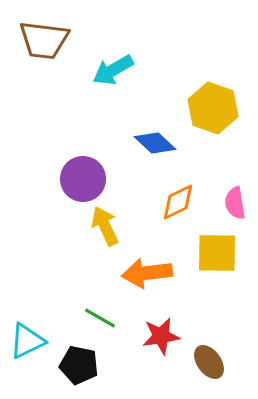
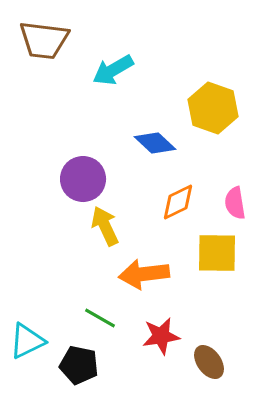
orange arrow: moved 3 px left, 1 px down
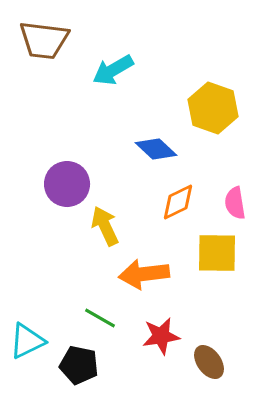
blue diamond: moved 1 px right, 6 px down
purple circle: moved 16 px left, 5 px down
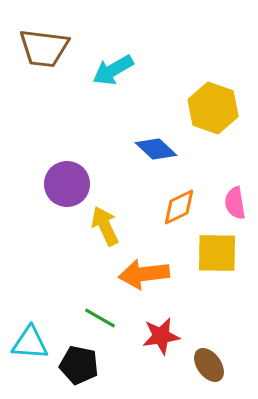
brown trapezoid: moved 8 px down
orange diamond: moved 1 px right, 5 px down
cyan triangle: moved 3 px right, 2 px down; rotated 30 degrees clockwise
brown ellipse: moved 3 px down
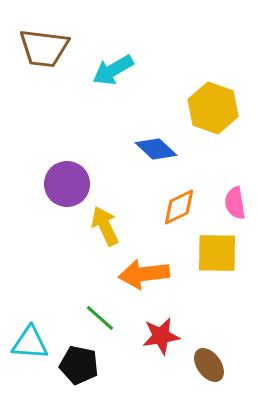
green line: rotated 12 degrees clockwise
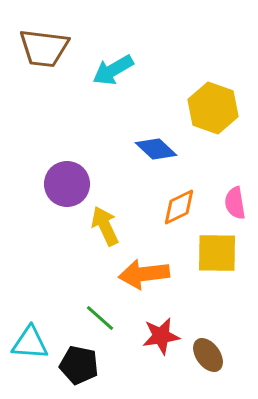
brown ellipse: moved 1 px left, 10 px up
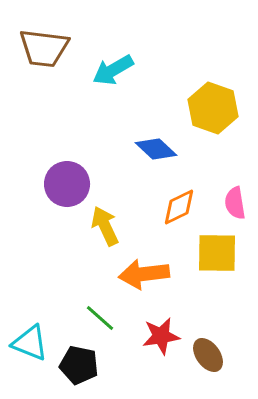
cyan triangle: rotated 18 degrees clockwise
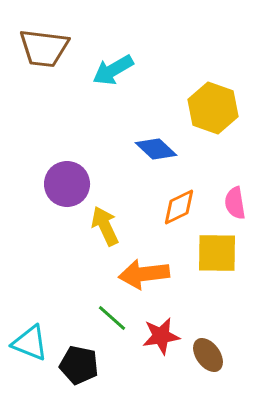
green line: moved 12 px right
